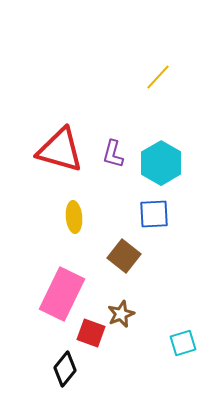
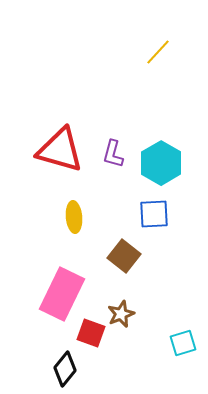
yellow line: moved 25 px up
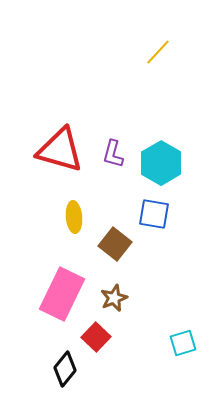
blue square: rotated 12 degrees clockwise
brown square: moved 9 px left, 12 px up
brown star: moved 7 px left, 16 px up
red square: moved 5 px right, 4 px down; rotated 24 degrees clockwise
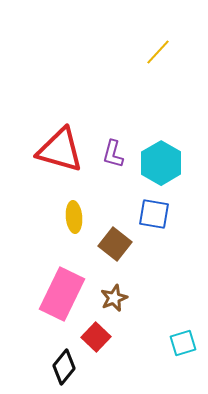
black diamond: moved 1 px left, 2 px up
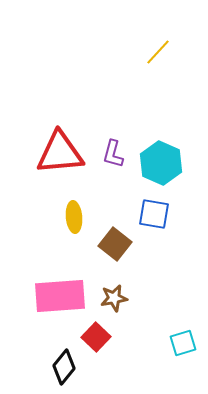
red triangle: moved 3 px down; rotated 21 degrees counterclockwise
cyan hexagon: rotated 6 degrees counterclockwise
pink rectangle: moved 2 px left, 2 px down; rotated 60 degrees clockwise
brown star: rotated 12 degrees clockwise
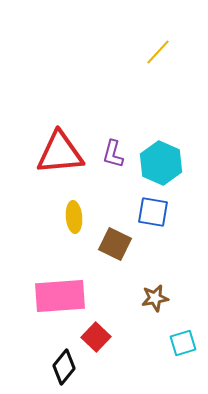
blue square: moved 1 px left, 2 px up
brown square: rotated 12 degrees counterclockwise
brown star: moved 41 px right
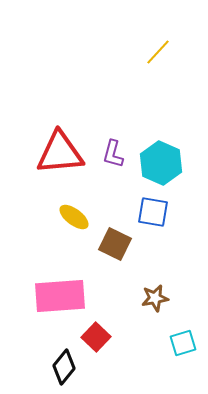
yellow ellipse: rotated 48 degrees counterclockwise
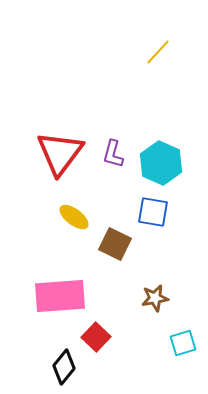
red triangle: rotated 48 degrees counterclockwise
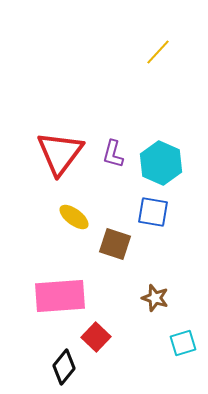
brown square: rotated 8 degrees counterclockwise
brown star: rotated 28 degrees clockwise
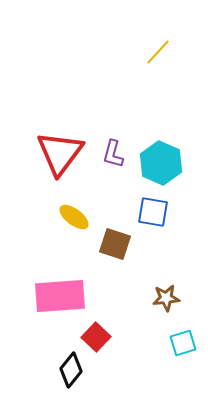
brown star: moved 11 px right; rotated 24 degrees counterclockwise
black diamond: moved 7 px right, 3 px down
